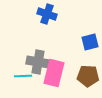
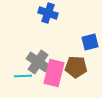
blue cross: moved 1 px right, 1 px up
gray cross: rotated 25 degrees clockwise
brown pentagon: moved 12 px left, 9 px up
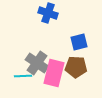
blue square: moved 11 px left
gray cross: moved 1 px left, 1 px down
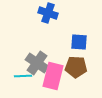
blue square: rotated 18 degrees clockwise
pink rectangle: moved 1 px left, 3 px down
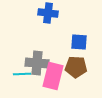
blue cross: rotated 12 degrees counterclockwise
gray cross: rotated 30 degrees counterclockwise
cyan line: moved 1 px left, 2 px up
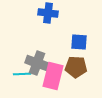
gray cross: rotated 15 degrees clockwise
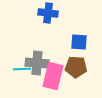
gray cross: rotated 15 degrees counterclockwise
cyan line: moved 5 px up
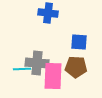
pink rectangle: rotated 12 degrees counterclockwise
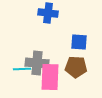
pink rectangle: moved 3 px left, 1 px down
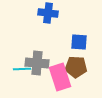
pink rectangle: moved 10 px right; rotated 20 degrees counterclockwise
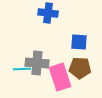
brown pentagon: moved 4 px right, 1 px down
